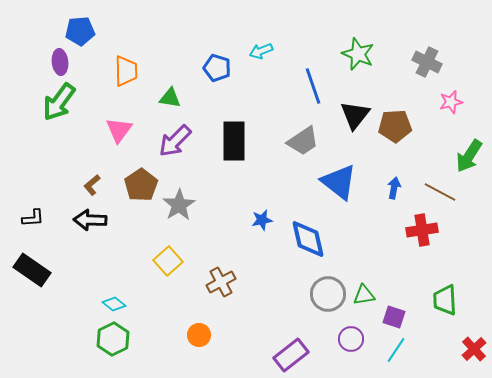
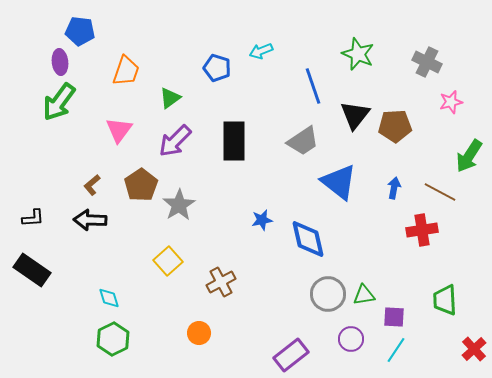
blue pentagon at (80, 31): rotated 12 degrees clockwise
orange trapezoid at (126, 71): rotated 20 degrees clockwise
green triangle at (170, 98): rotated 45 degrees counterclockwise
cyan diamond at (114, 304): moved 5 px left, 6 px up; rotated 35 degrees clockwise
purple square at (394, 317): rotated 15 degrees counterclockwise
orange circle at (199, 335): moved 2 px up
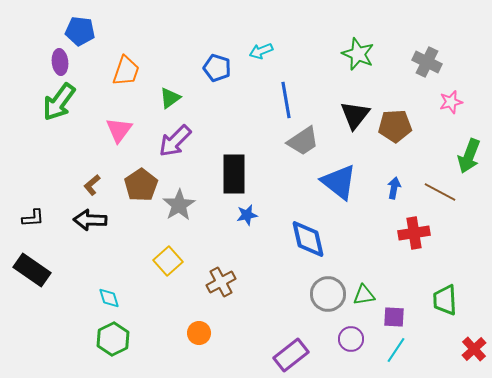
blue line at (313, 86): moved 27 px left, 14 px down; rotated 9 degrees clockwise
black rectangle at (234, 141): moved 33 px down
green arrow at (469, 156): rotated 12 degrees counterclockwise
blue star at (262, 220): moved 15 px left, 5 px up
red cross at (422, 230): moved 8 px left, 3 px down
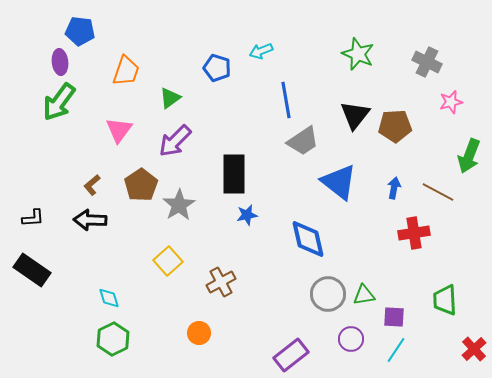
brown line at (440, 192): moved 2 px left
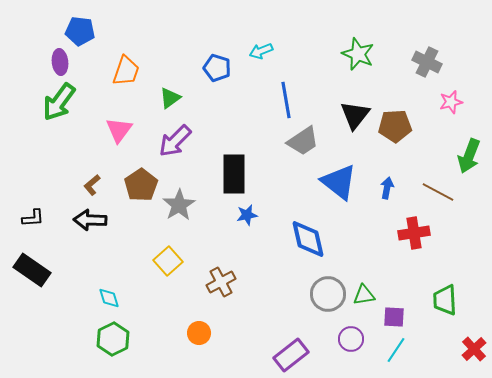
blue arrow at (394, 188): moved 7 px left
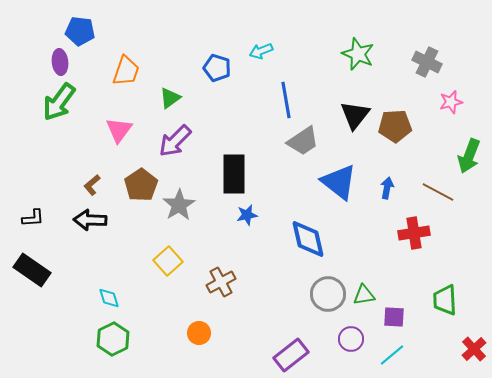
cyan line at (396, 350): moved 4 px left, 5 px down; rotated 16 degrees clockwise
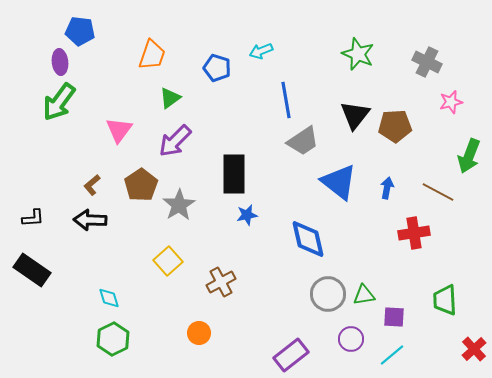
orange trapezoid at (126, 71): moved 26 px right, 16 px up
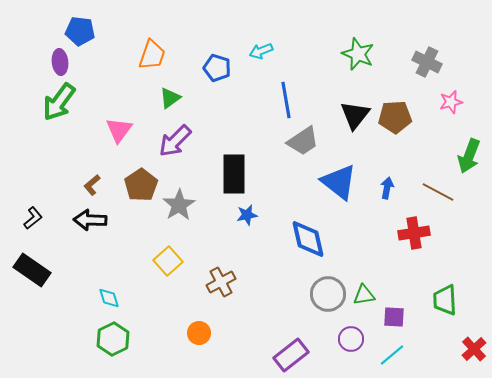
brown pentagon at (395, 126): moved 9 px up
black L-shape at (33, 218): rotated 35 degrees counterclockwise
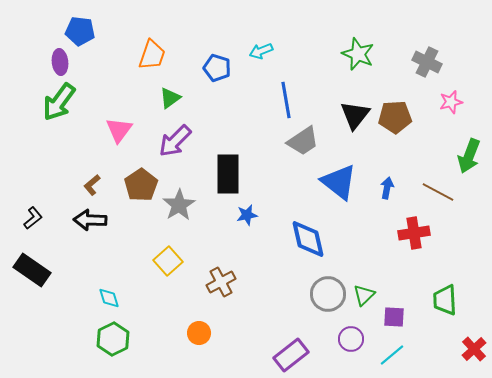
black rectangle at (234, 174): moved 6 px left
green triangle at (364, 295): rotated 35 degrees counterclockwise
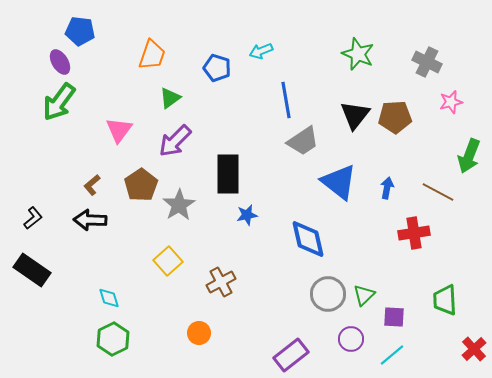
purple ellipse at (60, 62): rotated 25 degrees counterclockwise
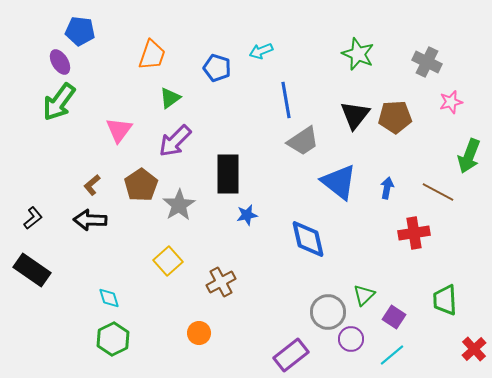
gray circle at (328, 294): moved 18 px down
purple square at (394, 317): rotated 30 degrees clockwise
